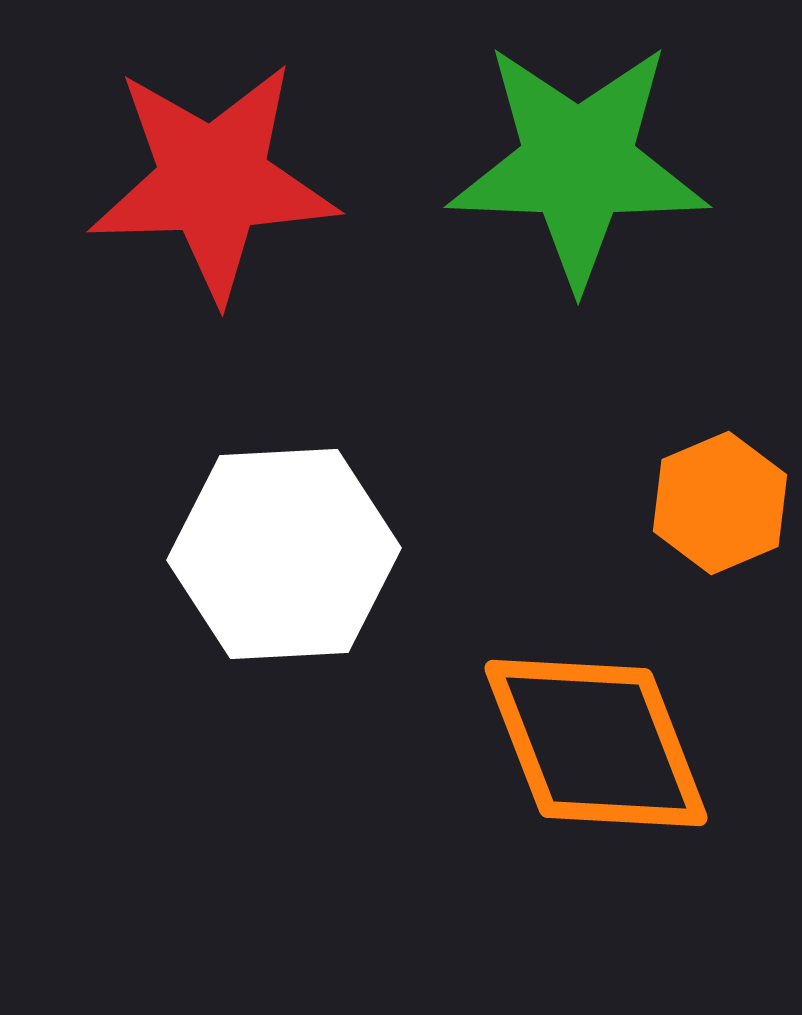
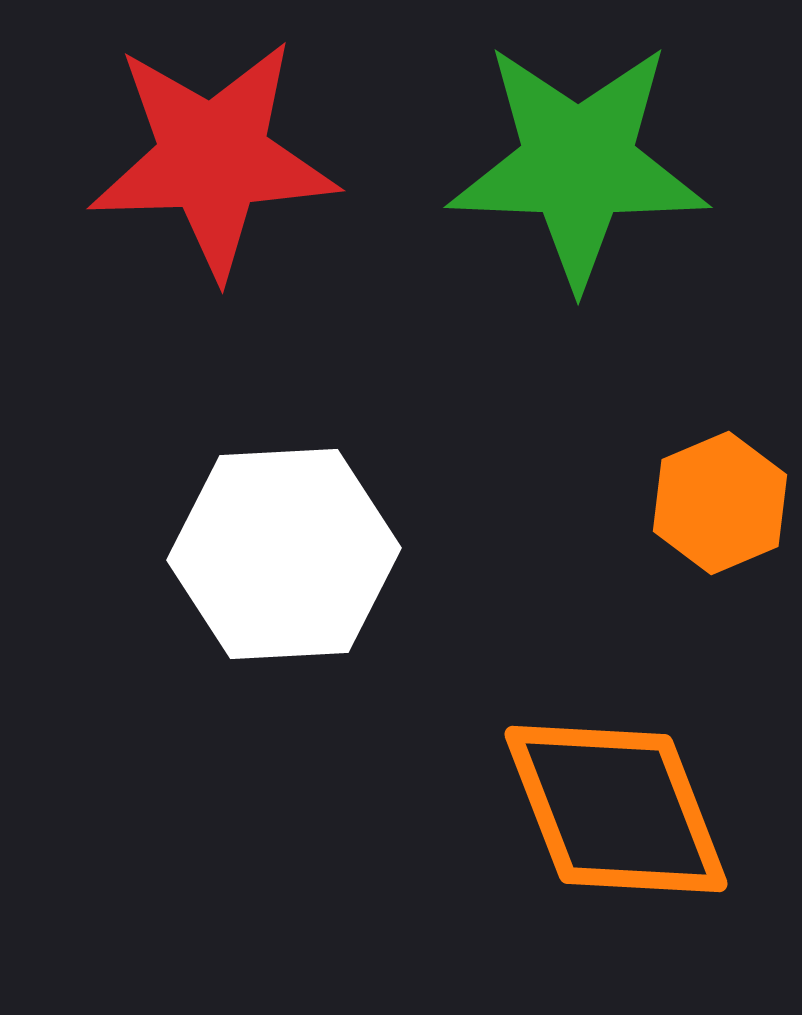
red star: moved 23 px up
orange diamond: moved 20 px right, 66 px down
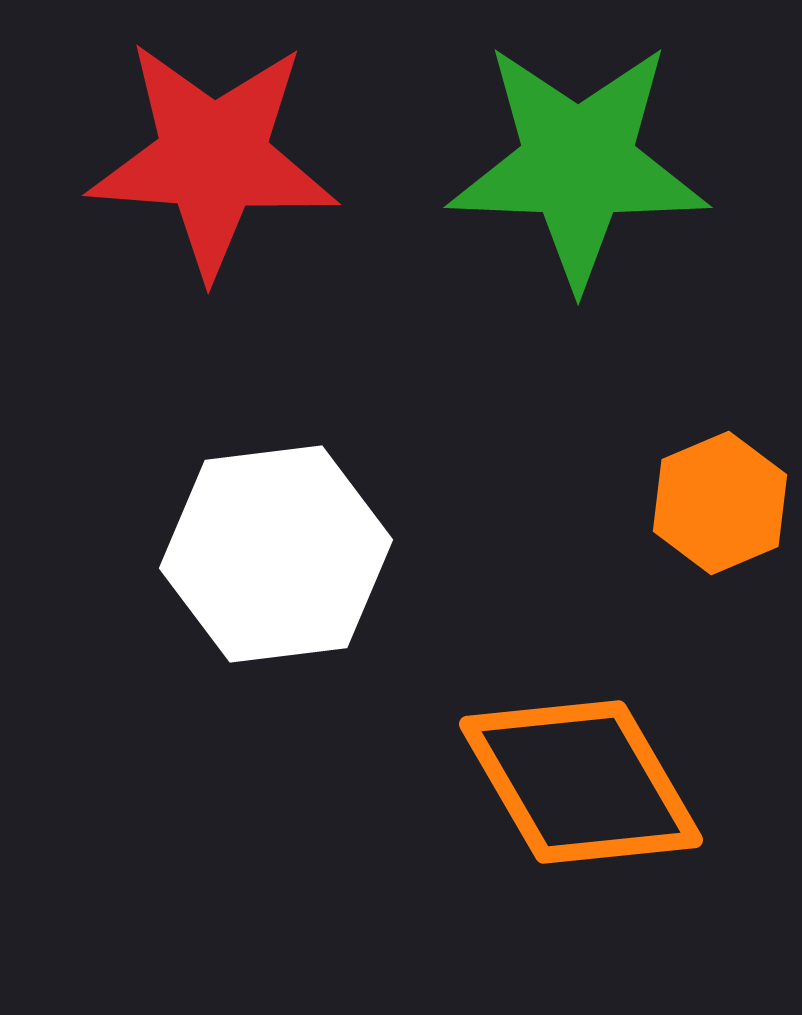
red star: rotated 6 degrees clockwise
white hexagon: moved 8 px left; rotated 4 degrees counterclockwise
orange diamond: moved 35 px left, 27 px up; rotated 9 degrees counterclockwise
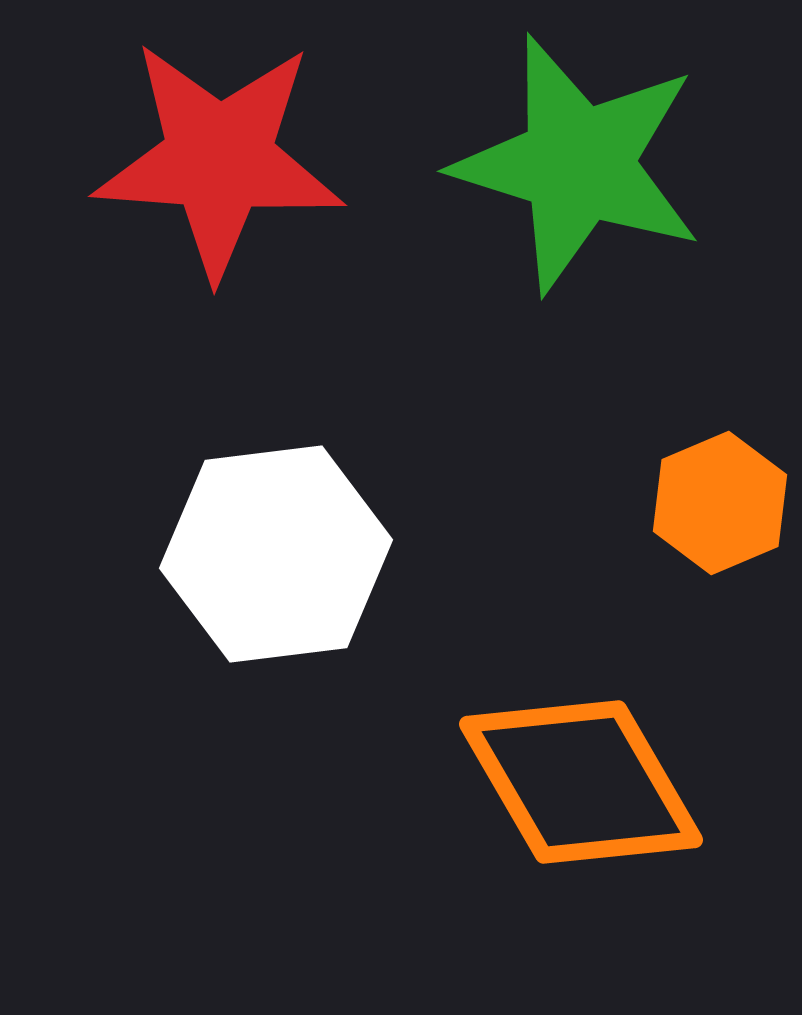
red star: moved 6 px right, 1 px down
green star: rotated 15 degrees clockwise
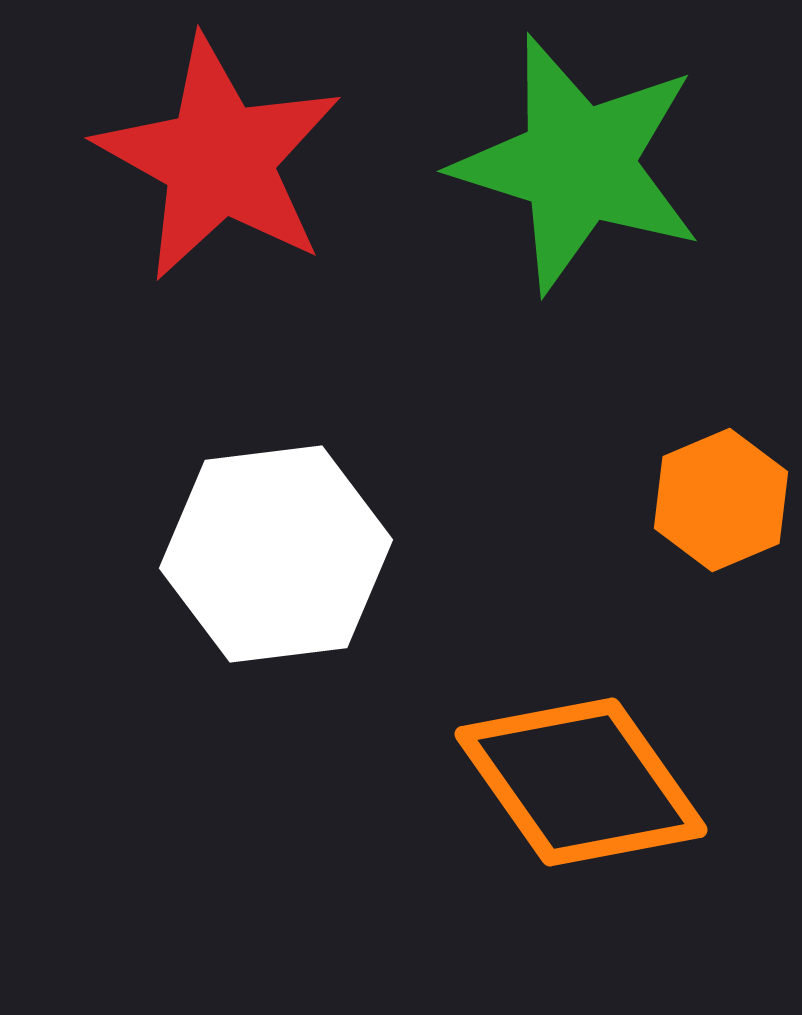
red star: rotated 25 degrees clockwise
orange hexagon: moved 1 px right, 3 px up
orange diamond: rotated 5 degrees counterclockwise
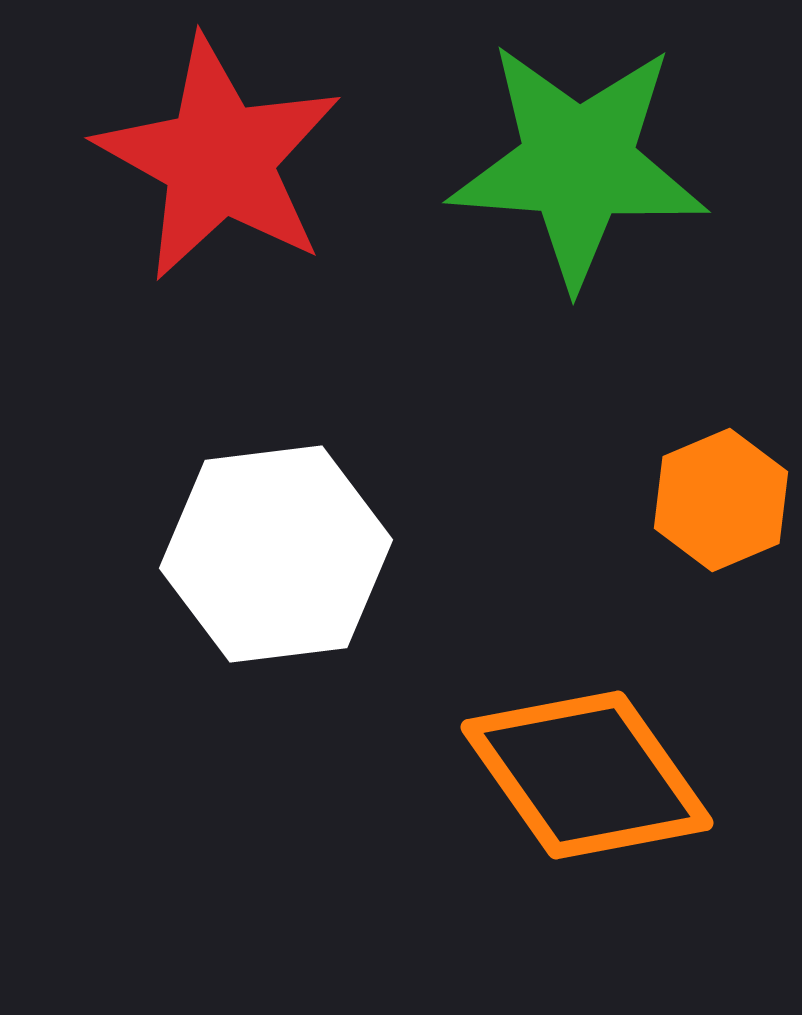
green star: rotated 13 degrees counterclockwise
orange diamond: moved 6 px right, 7 px up
